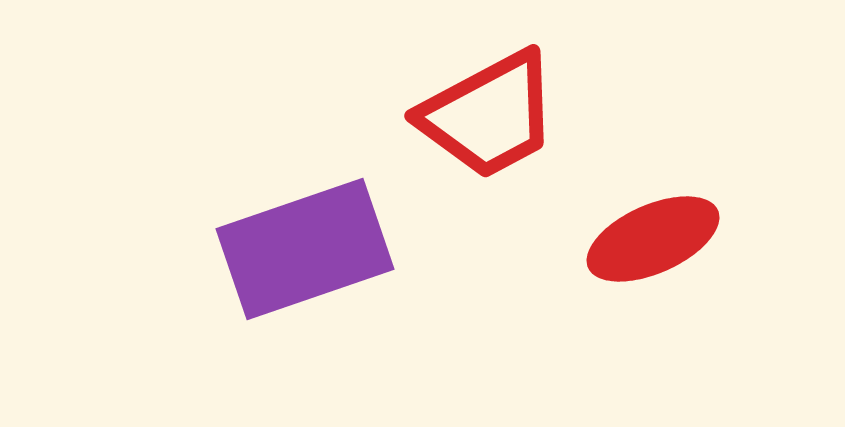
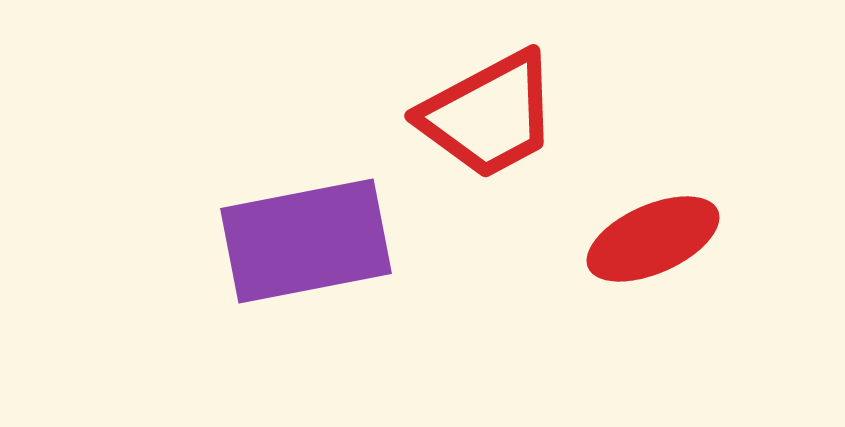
purple rectangle: moved 1 px right, 8 px up; rotated 8 degrees clockwise
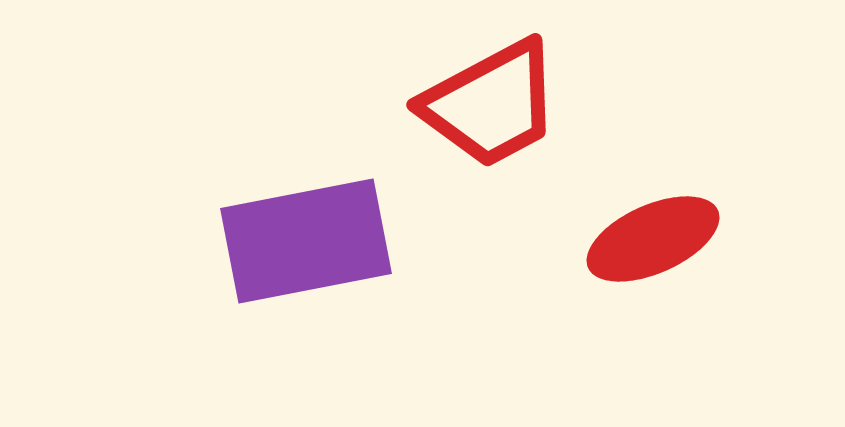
red trapezoid: moved 2 px right, 11 px up
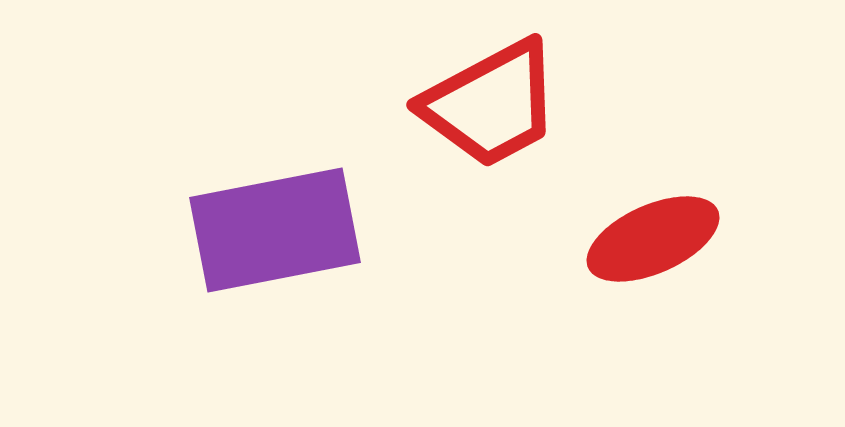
purple rectangle: moved 31 px left, 11 px up
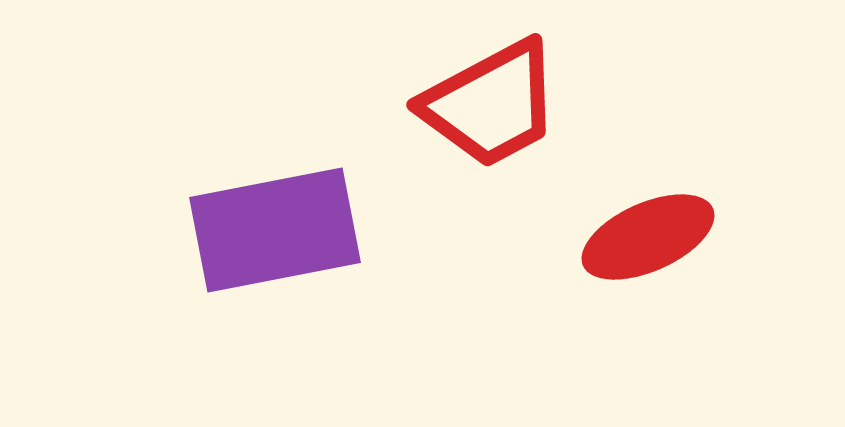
red ellipse: moved 5 px left, 2 px up
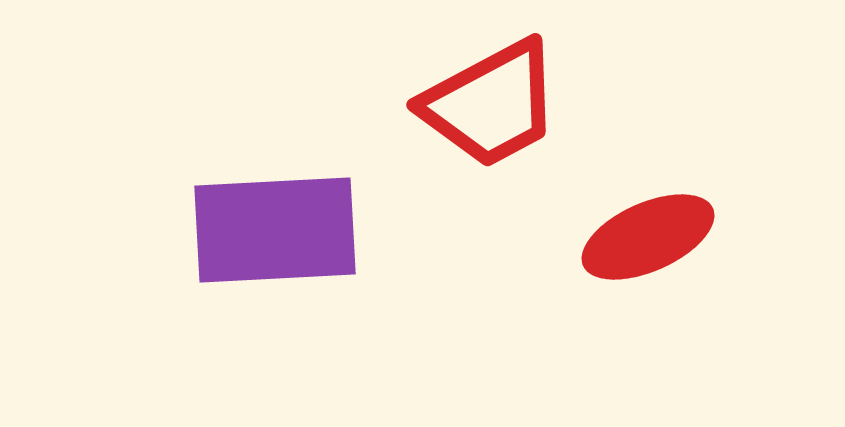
purple rectangle: rotated 8 degrees clockwise
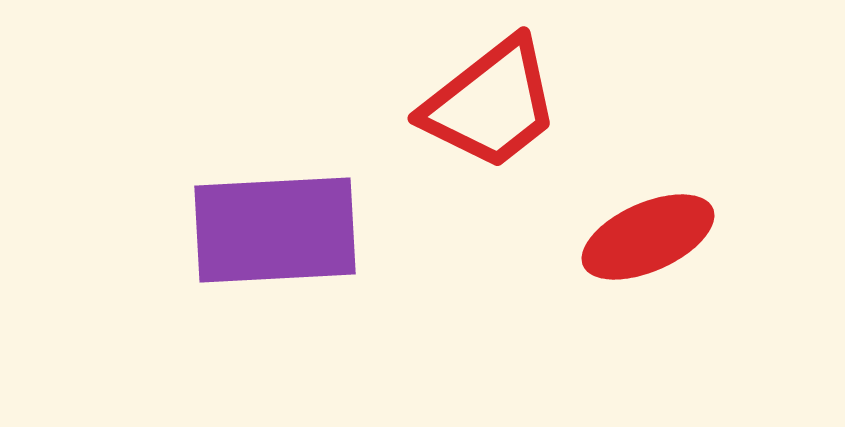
red trapezoid: rotated 10 degrees counterclockwise
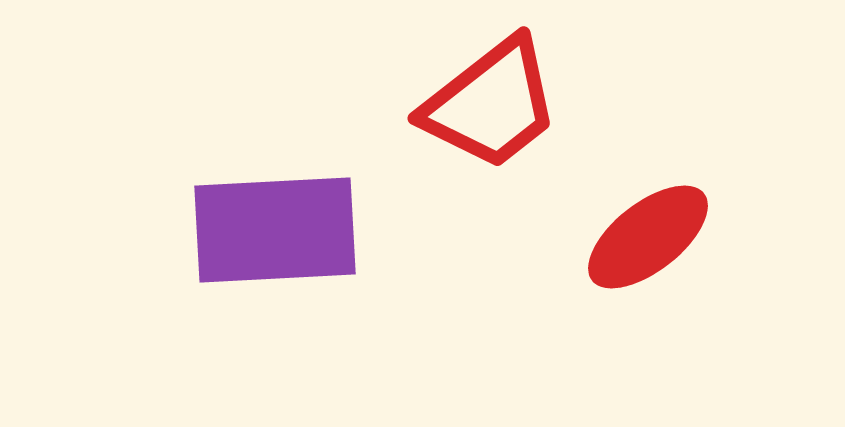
red ellipse: rotated 14 degrees counterclockwise
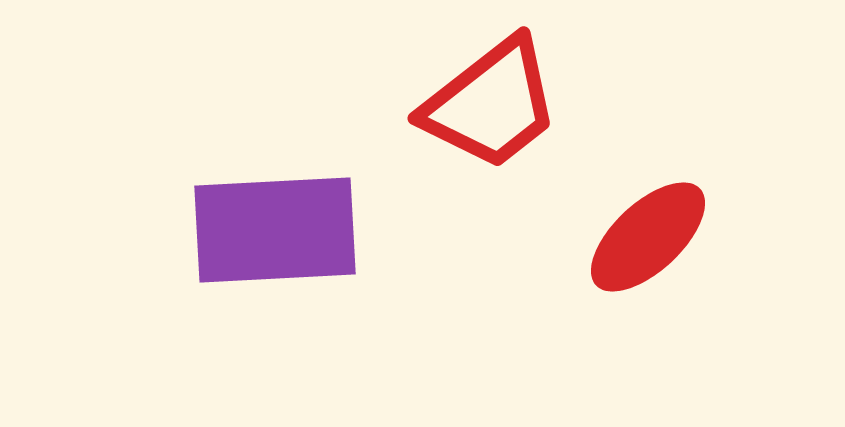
red ellipse: rotated 5 degrees counterclockwise
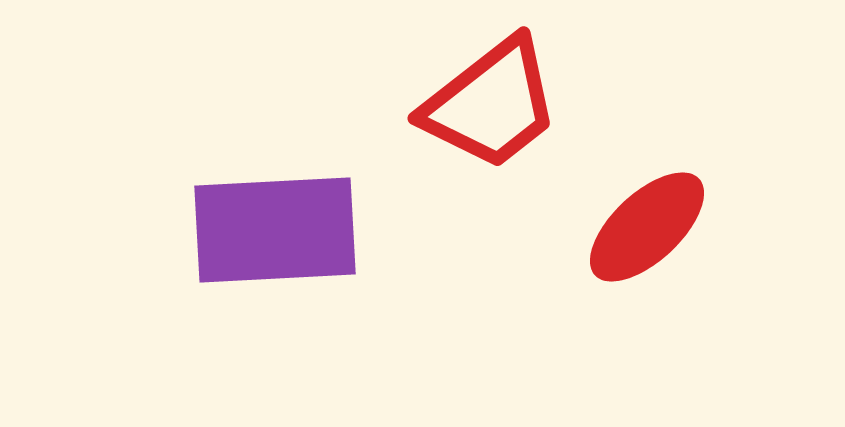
red ellipse: moved 1 px left, 10 px up
